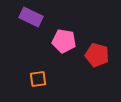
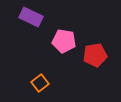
red pentagon: moved 2 px left; rotated 25 degrees counterclockwise
orange square: moved 2 px right, 4 px down; rotated 30 degrees counterclockwise
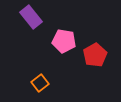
purple rectangle: rotated 25 degrees clockwise
red pentagon: rotated 20 degrees counterclockwise
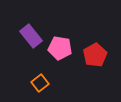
purple rectangle: moved 19 px down
pink pentagon: moved 4 px left, 7 px down
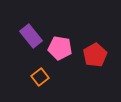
orange square: moved 6 px up
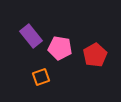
orange square: moved 1 px right; rotated 18 degrees clockwise
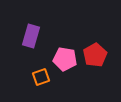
purple rectangle: rotated 55 degrees clockwise
pink pentagon: moved 5 px right, 11 px down
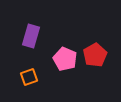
pink pentagon: rotated 15 degrees clockwise
orange square: moved 12 px left
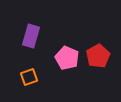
red pentagon: moved 3 px right, 1 px down
pink pentagon: moved 2 px right, 1 px up
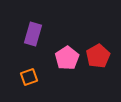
purple rectangle: moved 2 px right, 2 px up
pink pentagon: rotated 15 degrees clockwise
